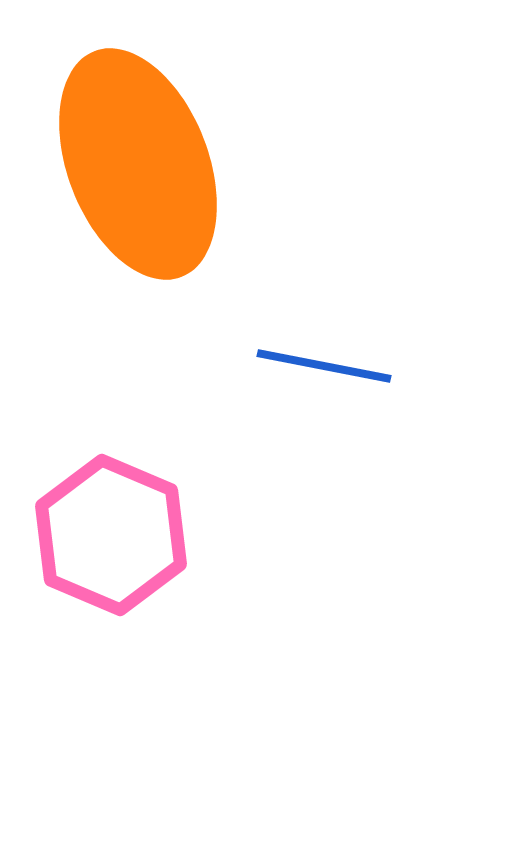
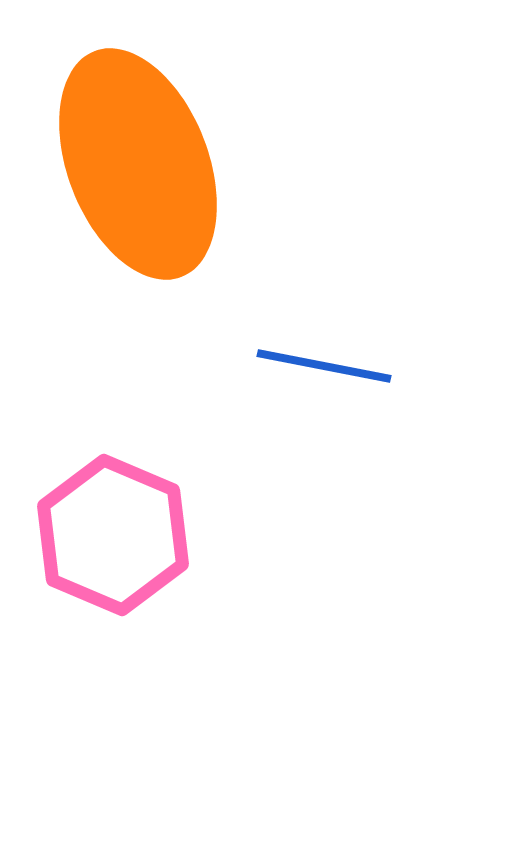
pink hexagon: moved 2 px right
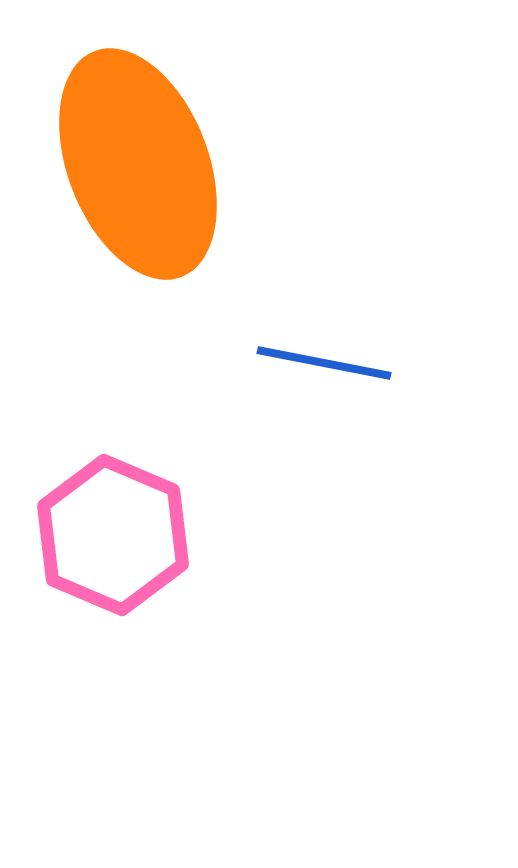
blue line: moved 3 px up
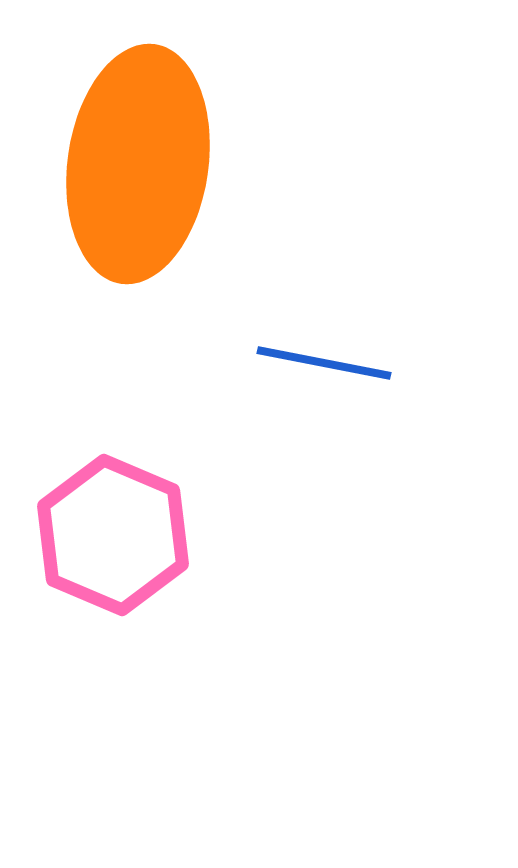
orange ellipse: rotated 29 degrees clockwise
